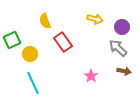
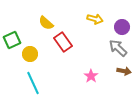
yellow semicircle: moved 1 px right, 2 px down; rotated 28 degrees counterclockwise
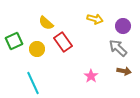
purple circle: moved 1 px right, 1 px up
green square: moved 2 px right, 1 px down
yellow circle: moved 7 px right, 5 px up
